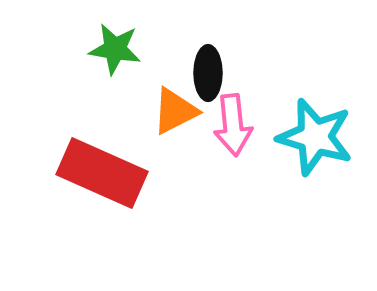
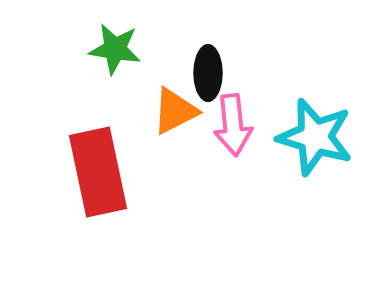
red rectangle: moved 4 px left, 1 px up; rotated 54 degrees clockwise
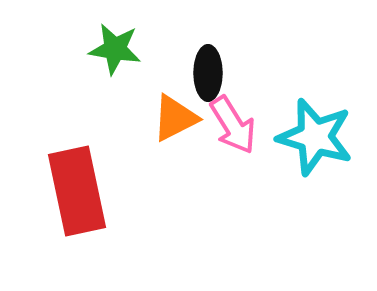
orange triangle: moved 7 px down
pink arrow: rotated 26 degrees counterclockwise
red rectangle: moved 21 px left, 19 px down
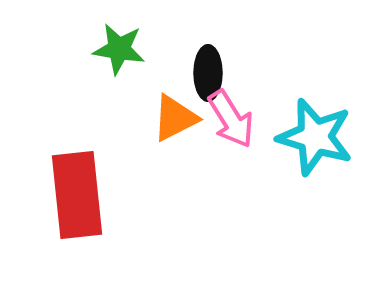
green star: moved 4 px right
pink arrow: moved 2 px left, 6 px up
red rectangle: moved 4 px down; rotated 6 degrees clockwise
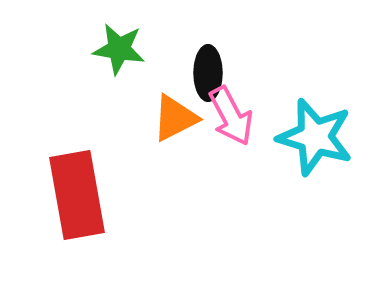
pink arrow: moved 3 px up; rotated 4 degrees clockwise
red rectangle: rotated 4 degrees counterclockwise
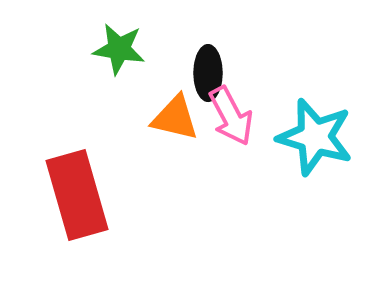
orange triangle: rotated 40 degrees clockwise
red rectangle: rotated 6 degrees counterclockwise
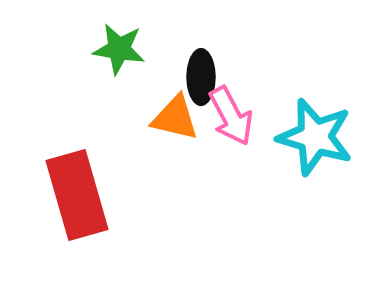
black ellipse: moved 7 px left, 4 px down
